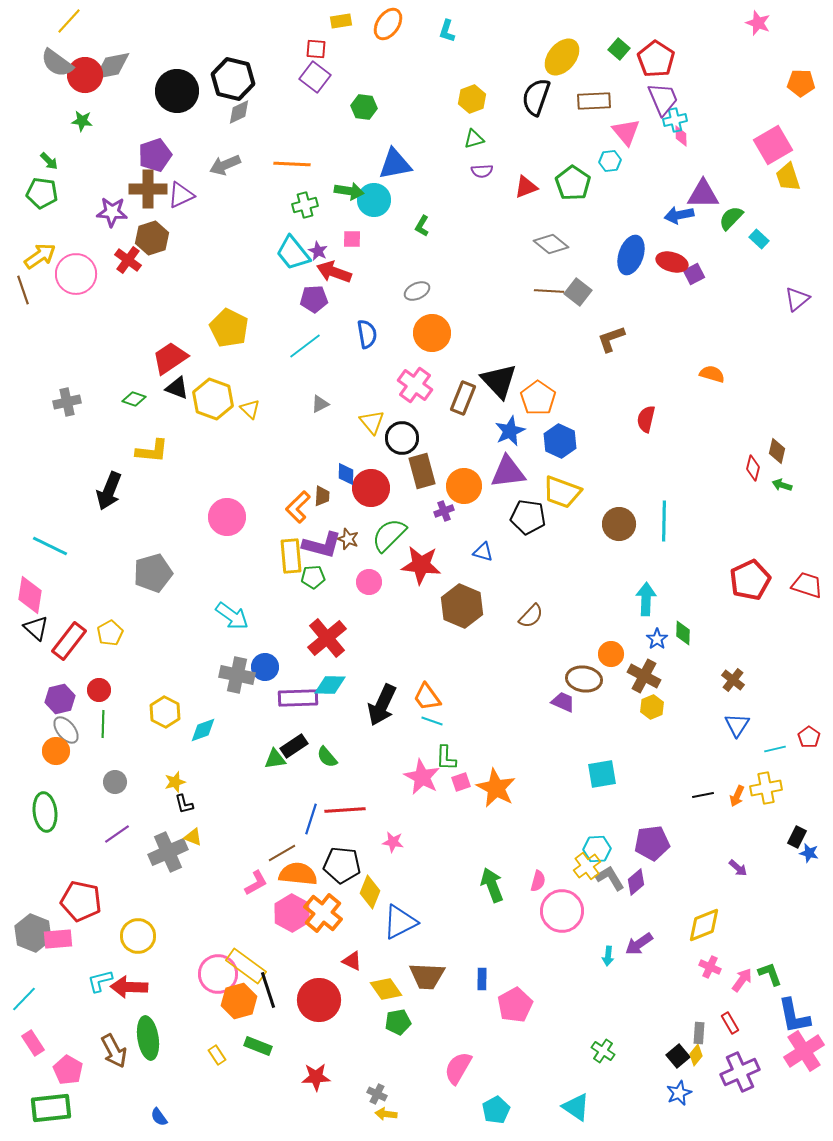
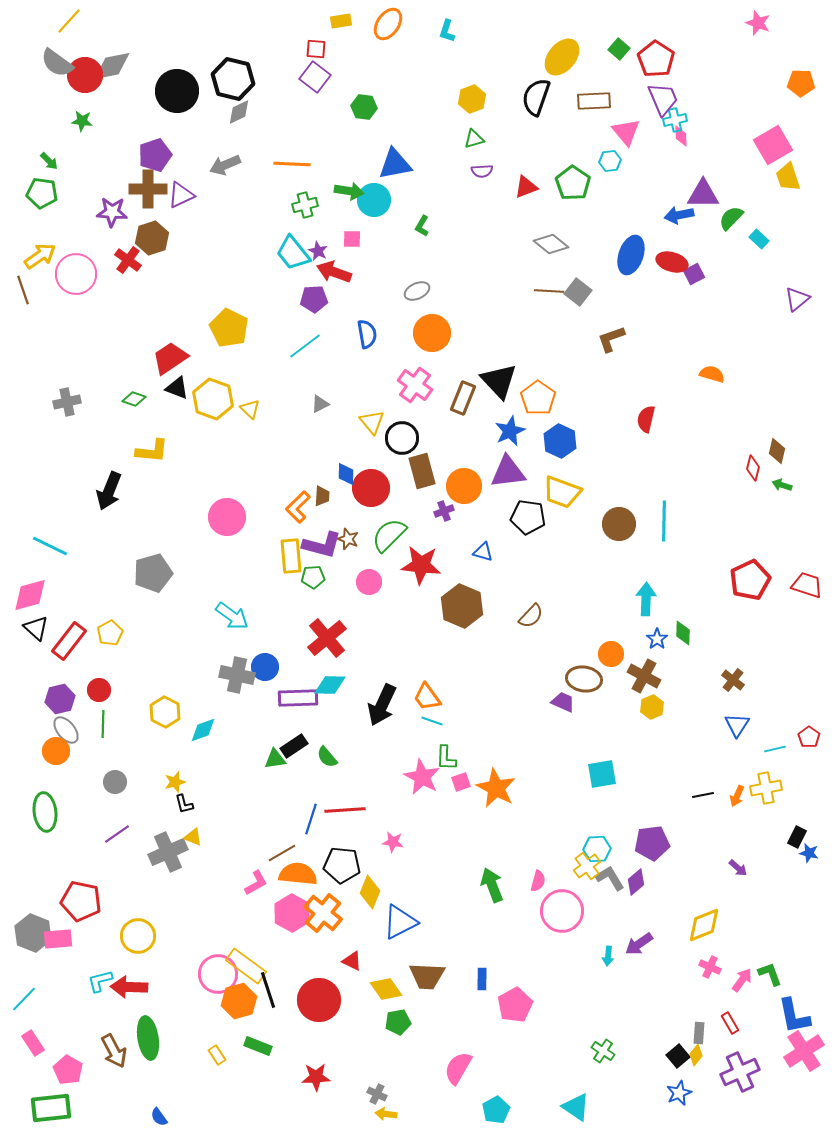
pink diamond at (30, 595): rotated 66 degrees clockwise
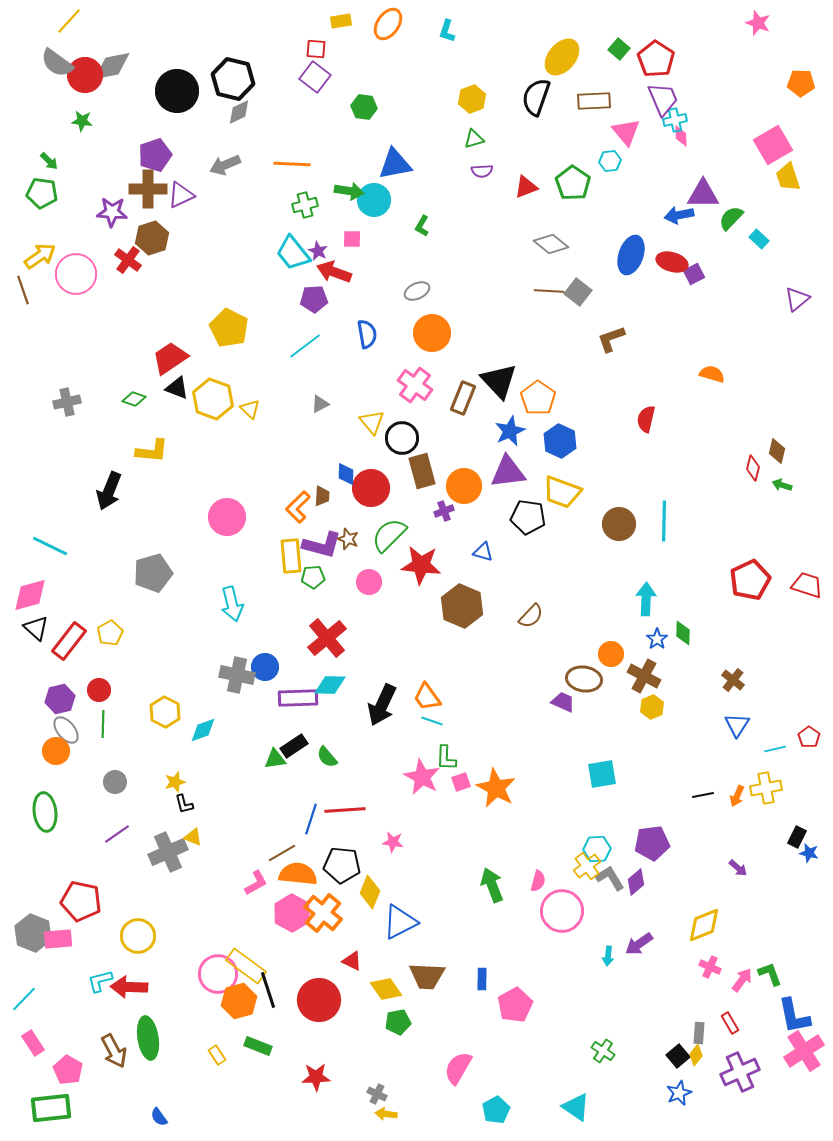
cyan arrow at (232, 616): moved 12 px up; rotated 40 degrees clockwise
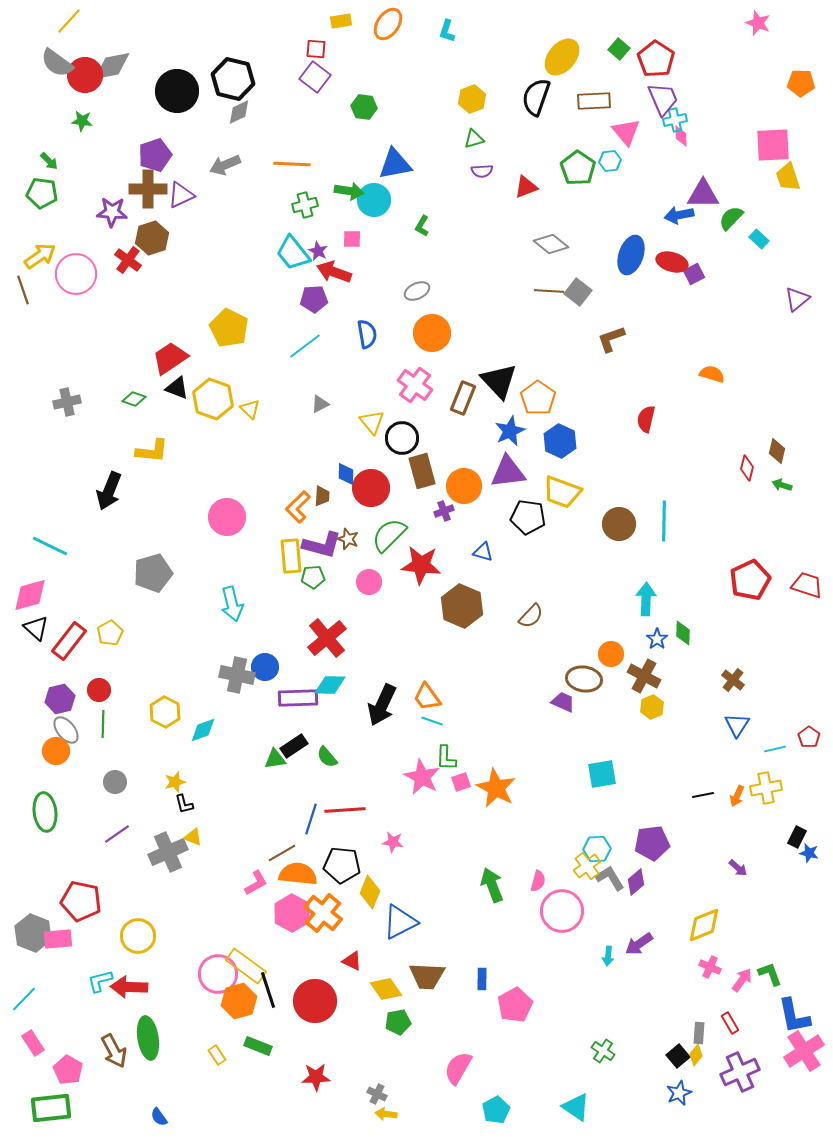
pink square at (773, 145): rotated 27 degrees clockwise
green pentagon at (573, 183): moved 5 px right, 15 px up
red diamond at (753, 468): moved 6 px left
red circle at (319, 1000): moved 4 px left, 1 px down
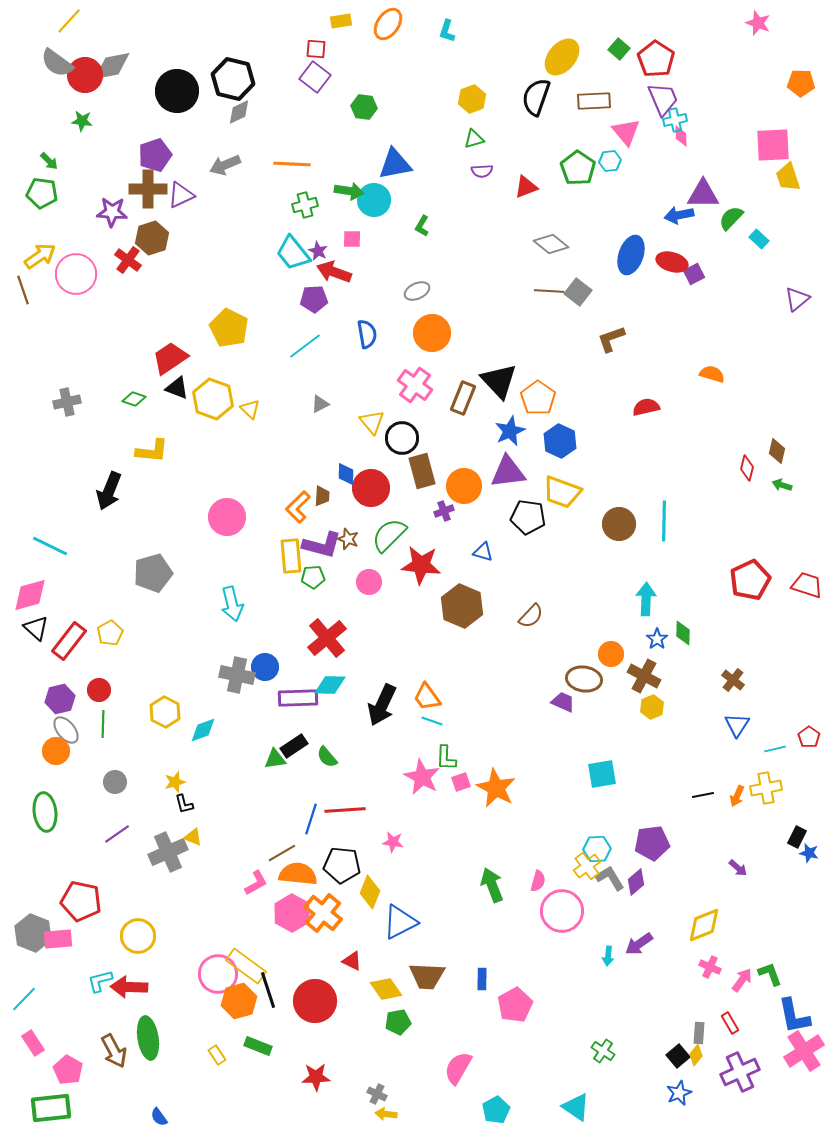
red semicircle at (646, 419): moved 12 px up; rotated 64 degrees clockwise
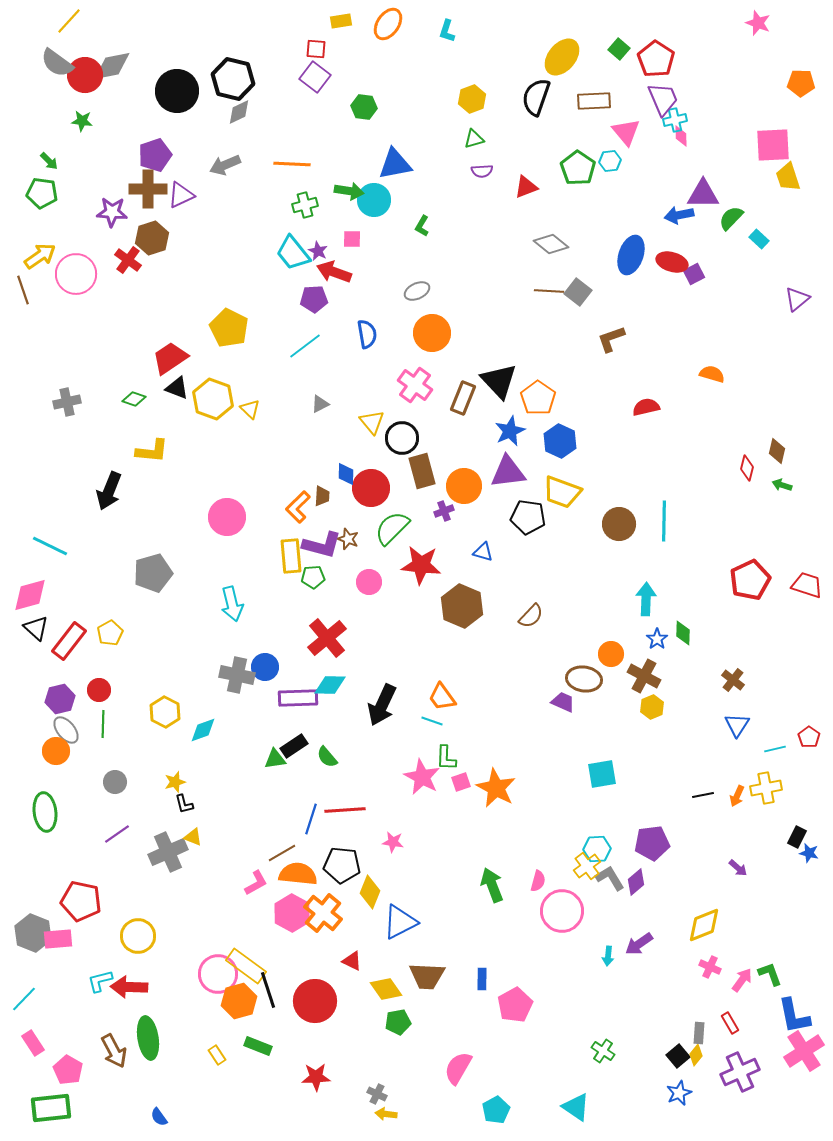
green semicircle at (389, 535): moved 3 px right, 7 px up
orange trapezoid at (427, 697): moved 15 px right
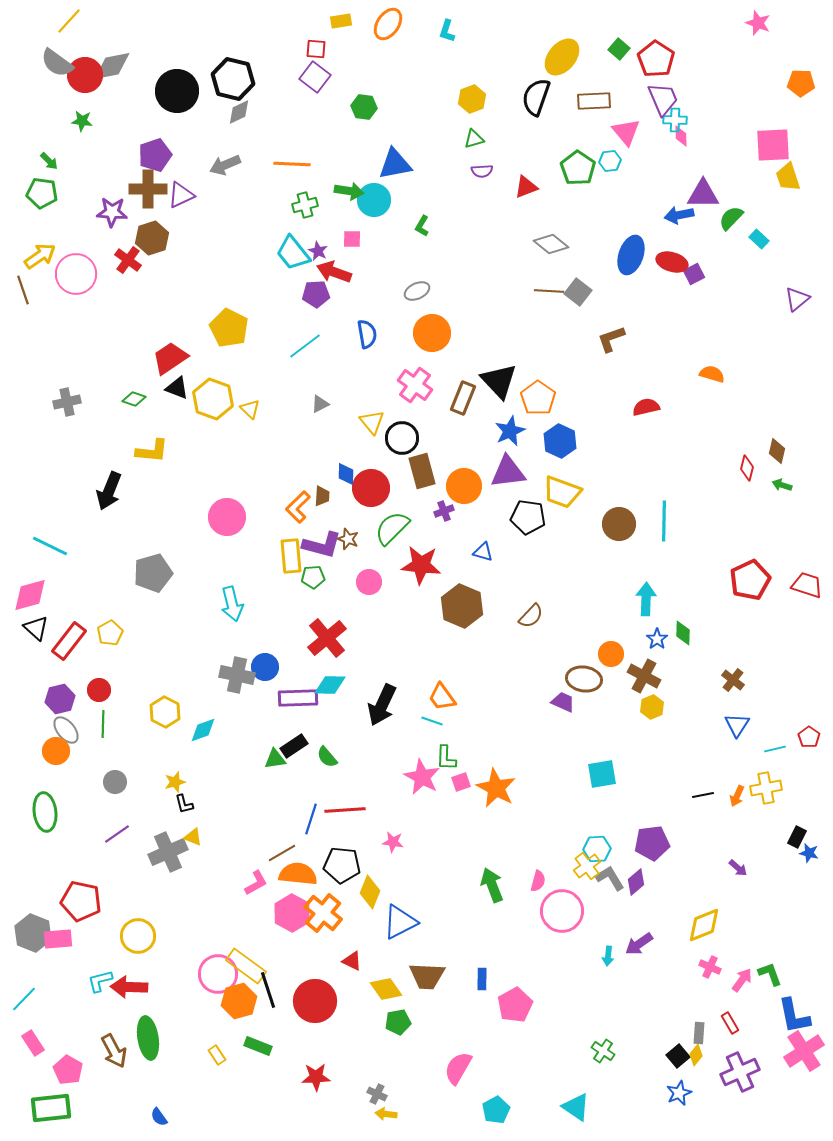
cyan cross at (675, 120): rotated 15 degrees clockwise
purple pentagon at (314, 299): moved 2 px right, 5 px up
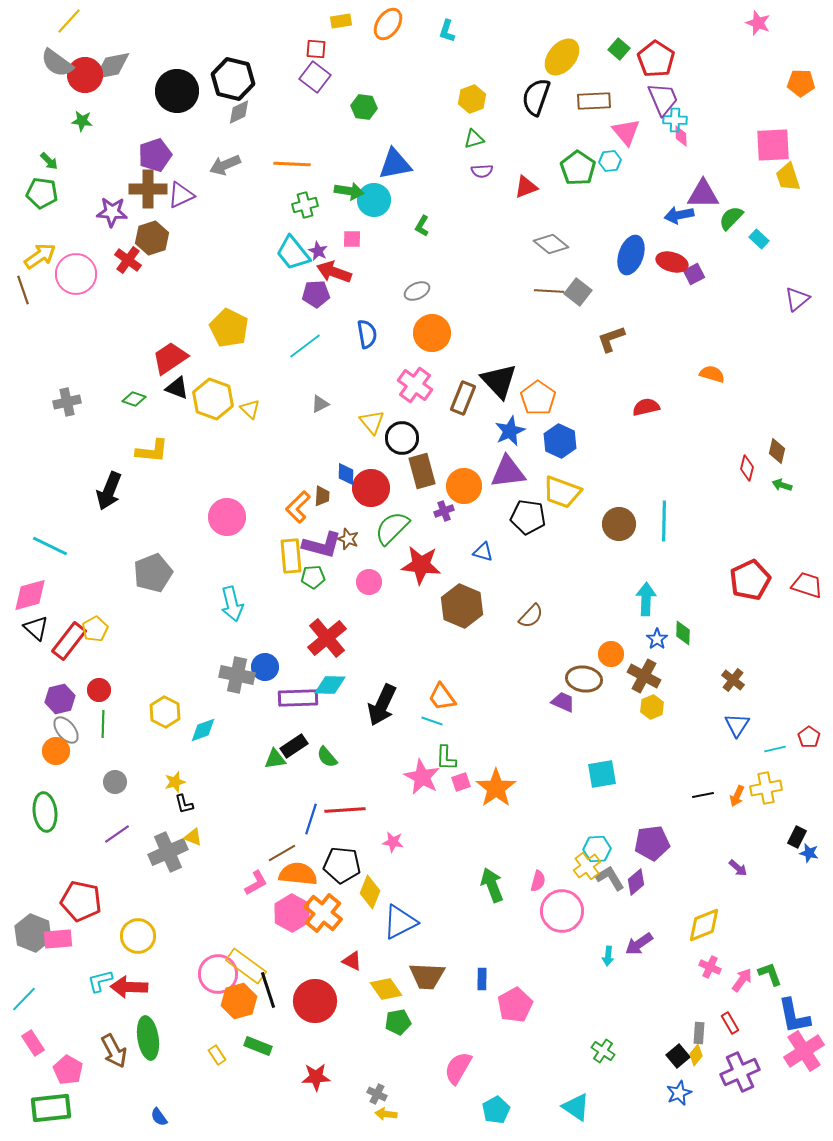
gray pentagon at (153, 573): rotated 6 degrees counterclockwise
yellow pentagon at (110, 633): moved 15 px left, 4 px up
orange star at (496, 788): rotated 9 degrees clockwise
